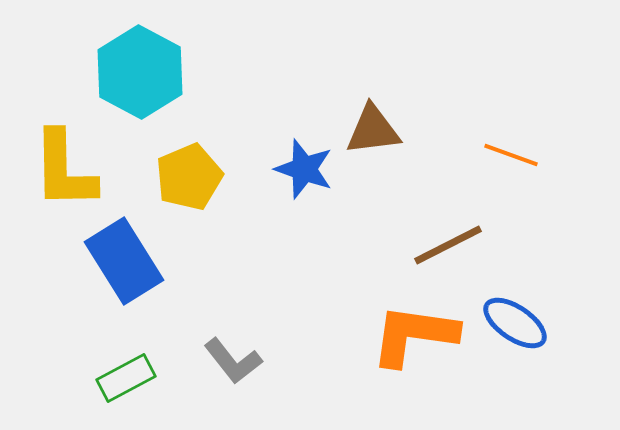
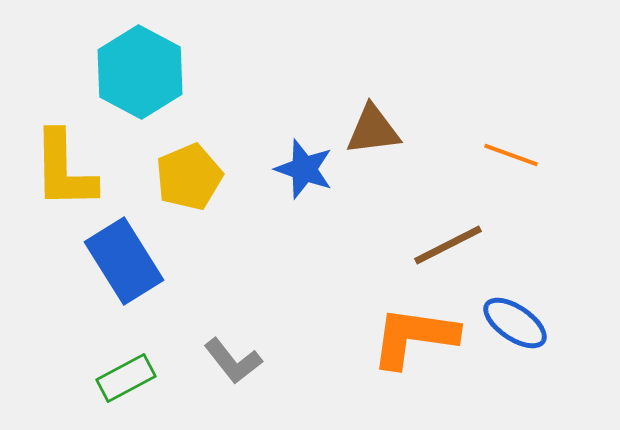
orange L-shape: moved 2 px down
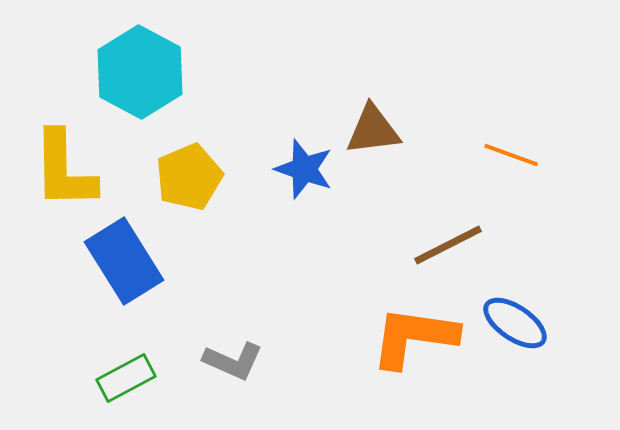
gray L-shape: rotated 28 degrees counterclockwise
